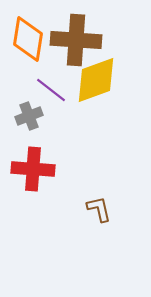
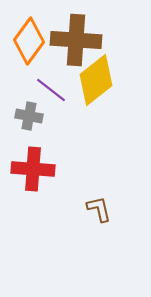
orange diamond: moved 1 px right, 2 px down; rotated 27 degrees clockwise
yellow diamond: rotated 18 degrees counterclockwise
gray cross: rotated 32 degrees clockwise
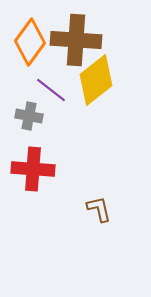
orange diamond: moved 1 px right, 1 px down
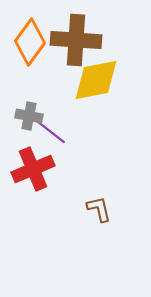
yellow diamond: rotated 27 degrees clockwise
purple line: moved 42 px down
red cross: rotated 27 degrees counterclockwise
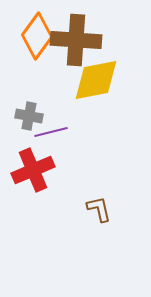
orange diamond: moved 7 px right, 6 px up
purple line: rotated 52 degrees counterclockwise
red cross: moved 1 px down
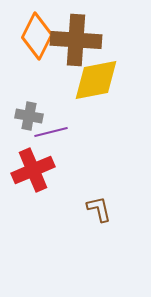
orange diamond: rotated 9 degrees counterclockwise
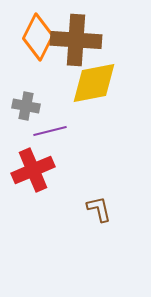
orange diamond: moved 1 px right, 1 px down
yellow diamond: moved 2 px left, 3 px down
gray cross: moved 3 px left, 10 px up
purple line: moved 1 px left, 1 px up
